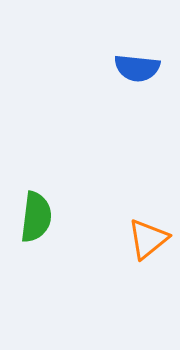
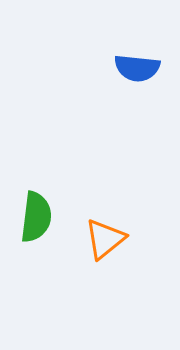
orange triangle: moved 43 px left
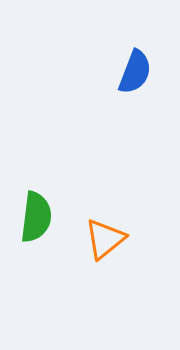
blue semicircle: moved 2 px left, 4 px down; rotated 75 degrees counterclockwise
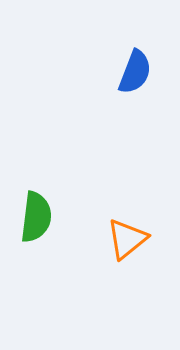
orange triangle: moved 22 px right
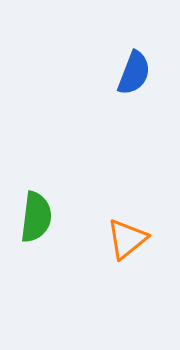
blue semicircle: moved 1 px left, 1 px down
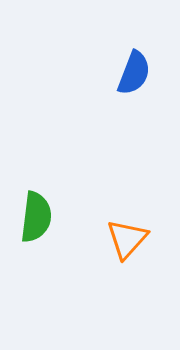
orange triangle: rotated 9 degrees counterclockwise
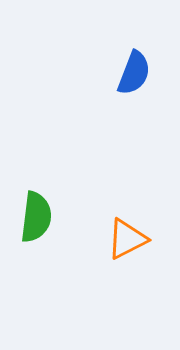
orange triangle: rotated 21 degrees clockwise
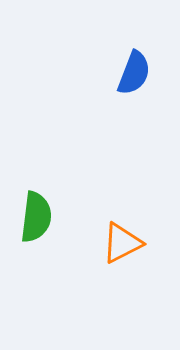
orange triangle: moved 5 px left, 4 px down
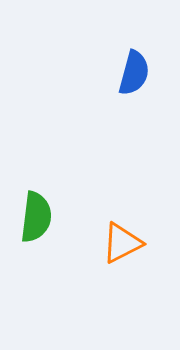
blue semicircle: rotated 6 degrees counterclockwise
